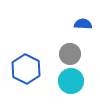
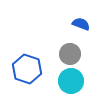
blue semicircle: moved 2 px left; rotated 18 degrees clockwise
blue hexagon: moved 1 px right; rotated 8 degrees counterclockwise
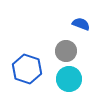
gray circle: moved 4 px left, 3 px up
cyan circle: moved 2 px left, 2 px up
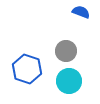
blue semicircle: moved 12 px up
cyan circle: moved 2 px down
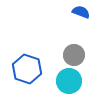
gray circle: moved 8 px right, 4 px down
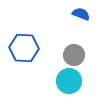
blue semicircle: moved 2 px down
blue hexagon: moved 3 px left, 21 px up; rotated 16 degrees counterclockwise
